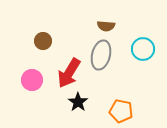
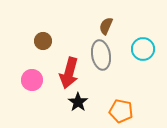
brown semicircle: rotated 108 degrees clockwise
gray ellipse: rotated 24 degrees counterclockwise
red arrow: rotated 16 degrees counterclockwise
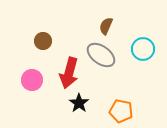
gray ellipse: rotated 44 degrees counterclockwise
black star: moved 1 px right, 1 px down
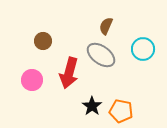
black star: moved 13 px right, 3 px down
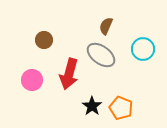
brown circle: moved 1 px right, 1 px up
red arrow: moved 1 px down
orange pentagon: moved 3 px up; rotated 10 degrees clockwise
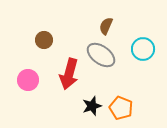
pink circle: moved 4 px left
black star: rotated 18 degrees clockwise
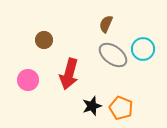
brown semicircle: moved 2 px up
gray ellipse: moved 12 px right
